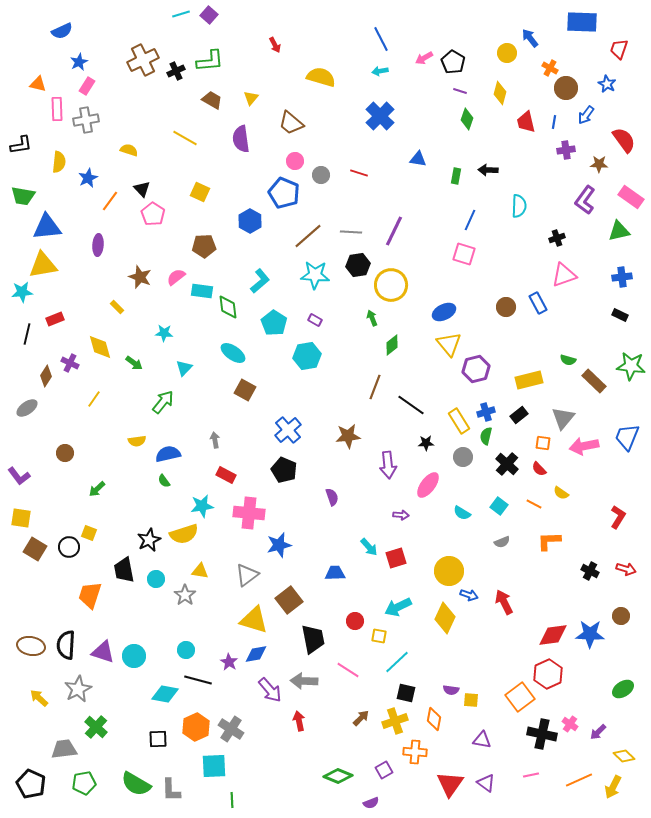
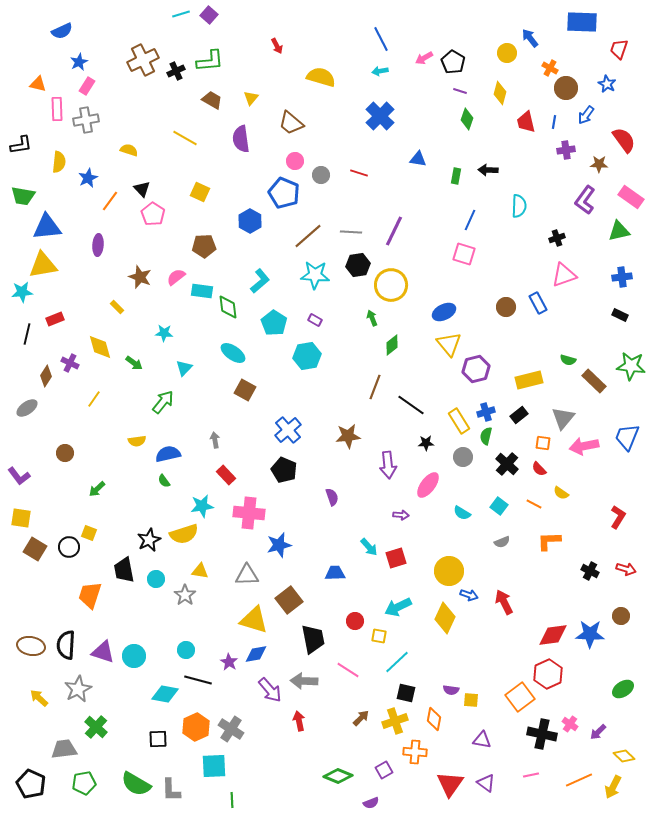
red arrow at (275, 45): moved 2 px right, 1 px down
red rectangle at (226, 475): rotated 18 degrees clockwise
gray triangle at (247, 575): rotated 35 degrees clockwise
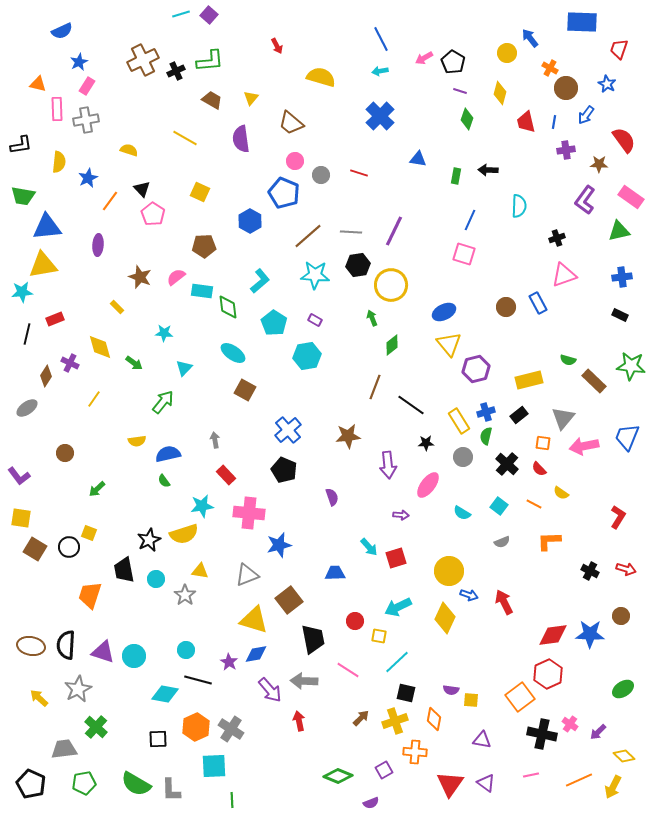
gray triangle at (247, 575): rotated 20 degrees counterclockwise
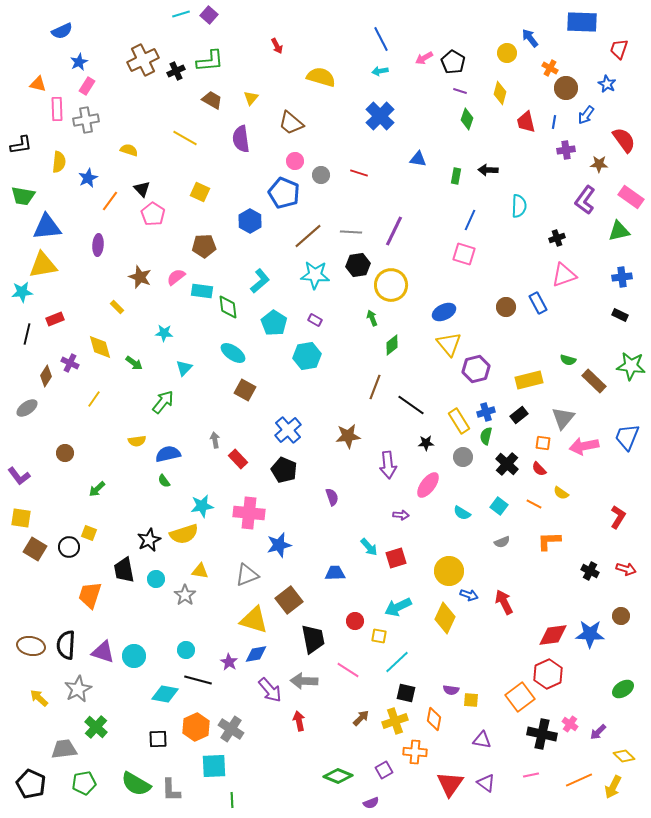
red rectangle at (226, 475): moved 12 px right, 16 px up
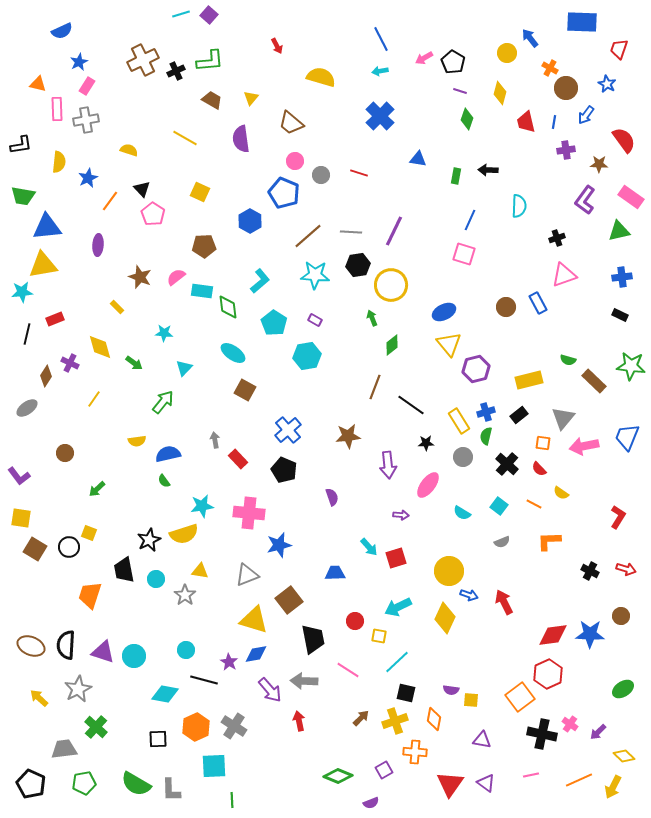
brown ellipse at (31, 646): rotated 12 degrees clockwise
black line at (198, 680): moved 6 px right
gray cross at (231, 729): moved 3 px right, 3 px up
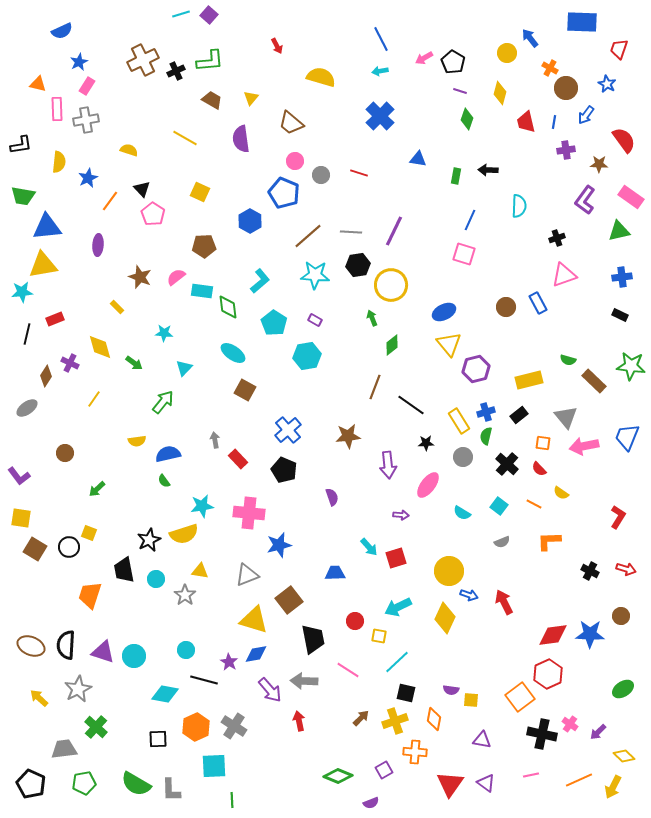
gray triangle at (563, 418): moved 3 px right, 1 px up; rotated 20 degrees counterclockwise
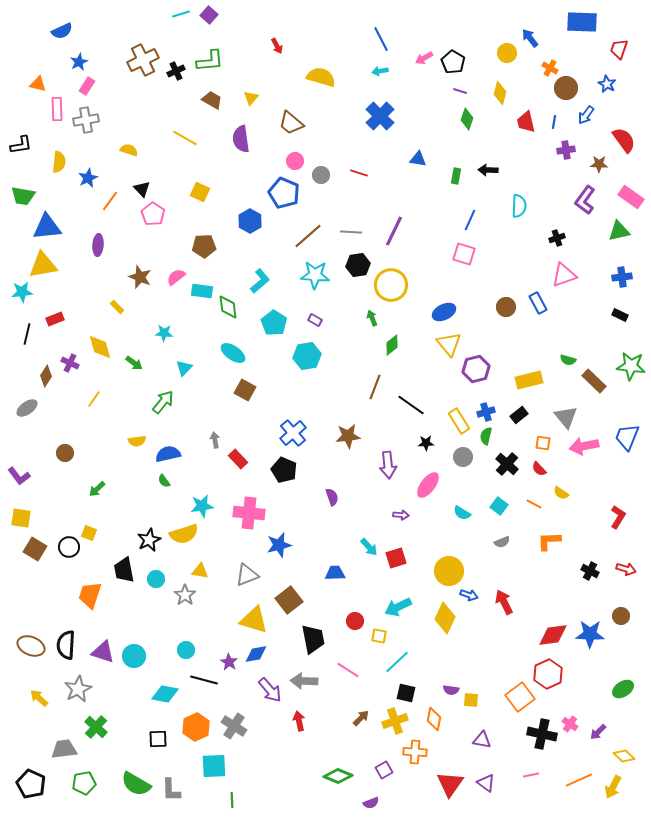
blue cross at (288, 430): moved 5 px right, 3 px down
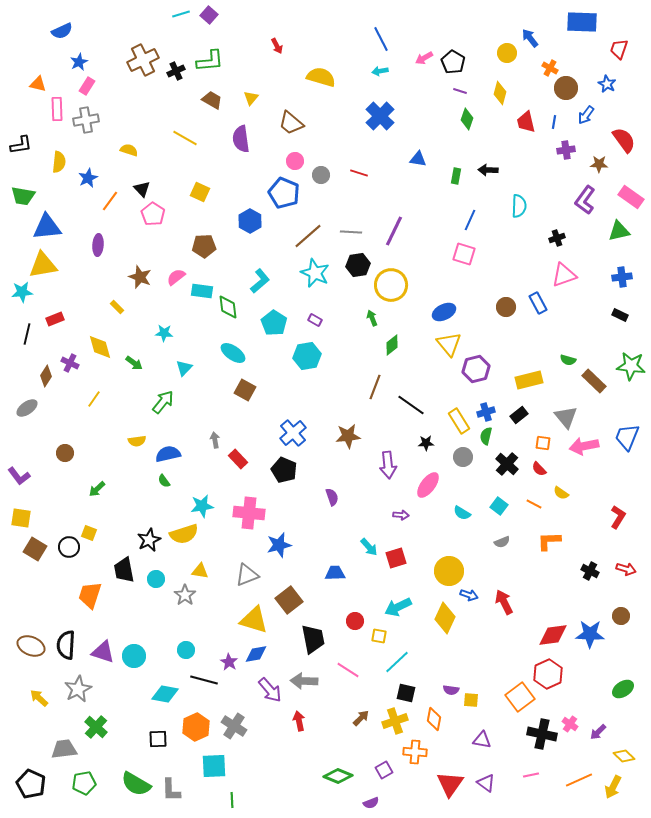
cyan star at (315, 275): moved 2 px up; rotated 20 degrees clockwise
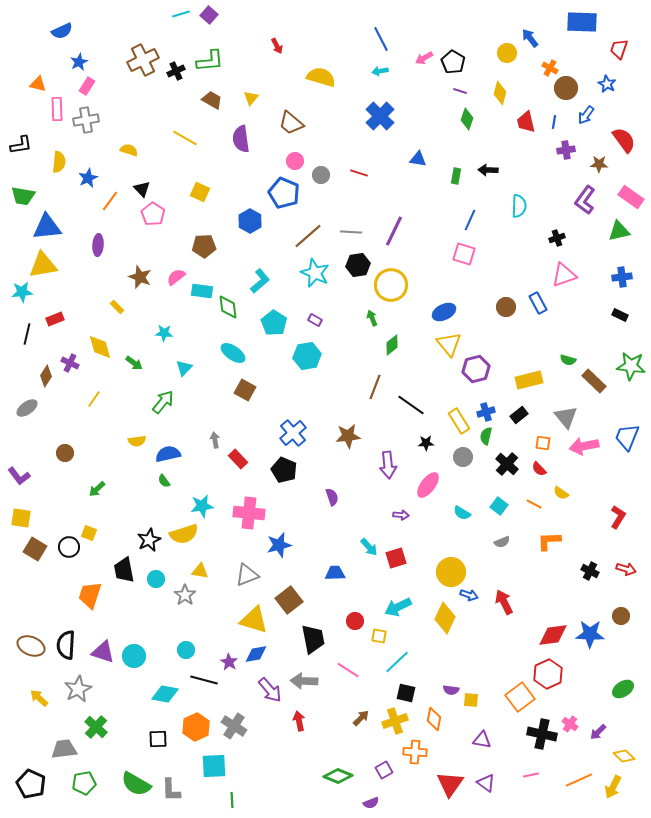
yellow circle at (449, 571): moved 2 px right, 1 px down
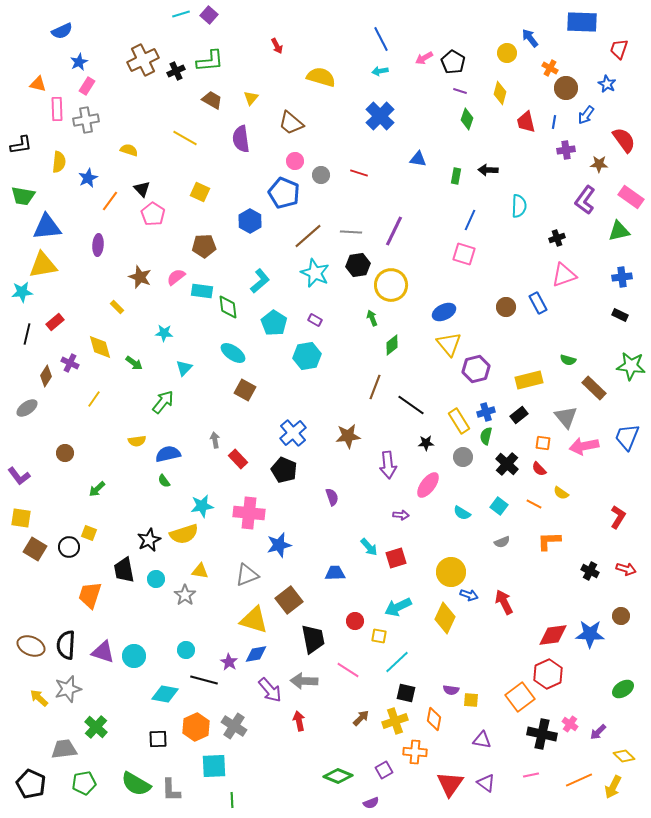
red rectangle at (55, 319): moved 3 px down; rotated 18 degrees counterclockwise
brown rectangle at (594, 381): moved 7 px down
gray star at (78, 689): moved 10 px left; rotated 12 degrees clockwise
